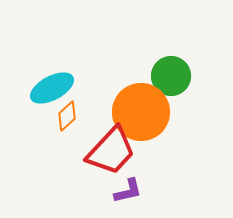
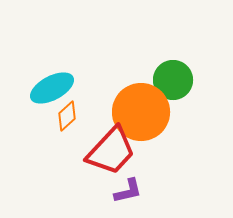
green circle: moved 2 px right, 4 px down
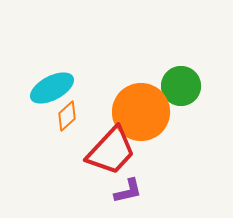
green circle: moved 8 px right, 6 px down
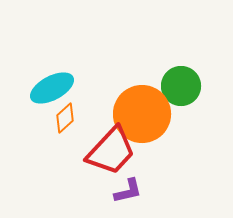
orange circle: moved 1 px right, 2 px down
orange diamond: moved 2 px left, 2 px down
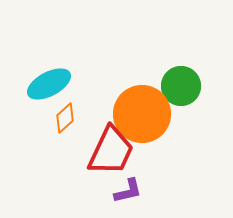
cyan ellipse: moved 3 px left, 4 px up
red trapezoid: rotated 18 degrees counterclockwise
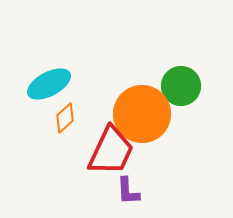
purple L-shape: rotated 100 degrees clockwise
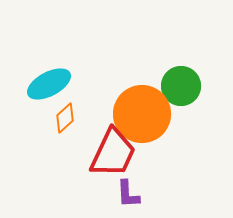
red trapezoid: moved 2 px right, 2 px down
purple L-shape: moved 3 px down
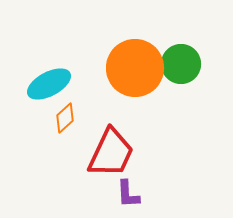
green circle: moved 22 px up
orange circle: moved 7 px left, 46 px up
red trapezoid: moved 2 px left
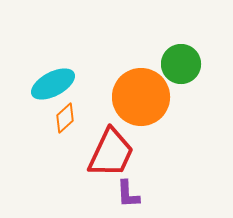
orange circle: moved 6 px right, 29 px down
cyan ellipse: moved 4 px right
